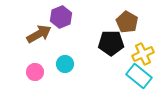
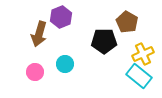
brown arrow: rotated 135 degrees clockwise
black pentagon: moved 7 px left, 2 px up
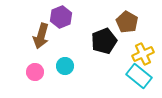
brown arrow: moved 2 px right, 2 px down
black pentagon: rotated 20 degrees counterclockwise
cyan circle: moved 2 px down
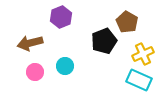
brown arrow: moved 11 px left, 7 px down; rotated 60 degrees clockwise
cyan rectangle: moved 4 px down; rotated 15 degrees counterclockwise
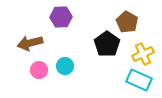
purple hexagon: rotated 20 degrees clockwise
black pentagon: moved 3 px right, 3 px down; rotated 15 degrees counterclockwise
pink circle: moved 4 px right, 2 px up
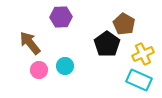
brown pentagon: moved 3 px left, 2 px down
brown arrow: rotated 65 degrees clockwise
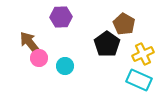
pink circle: moved 12 px up
